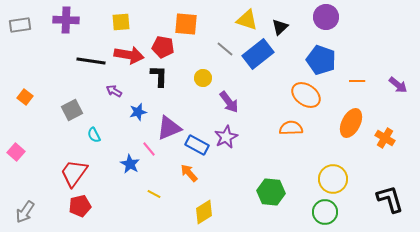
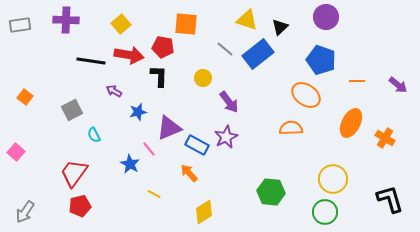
yellow square at (121, 22): moved 2 px down; rotated 36 degrees counterclockwise
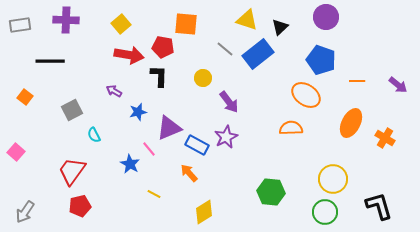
black line at (91, 61): moved 41 px left; rotated 8 degrees counterclockwise
red trapezoid at (74, 173): moved 2 px left, 2 px up
black L-shape at (390, 199): moved 11 px left, 7 px down
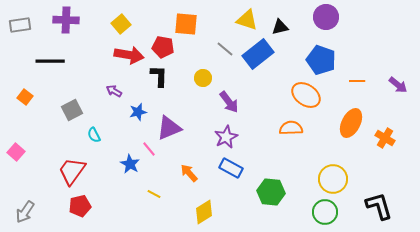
black triangle at (280, 27): rotated 30 degrees clockwise
blue rectangle at (197, 145): moved 34 px right, 23 px down
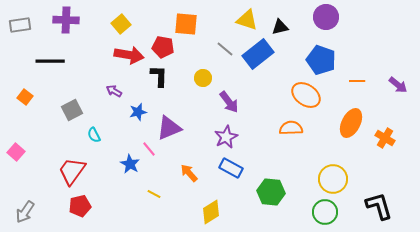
yellow diamond at (204, 212): moved 7 px right
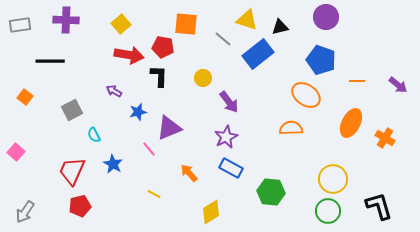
gray line at (225, 49): moved 2 px left, 10 px up
blue star at (130, 164): moved 17 px left
red trapezoid at (72, 171): rotated 12 degrees counterclockwise
green circle at (325, 212): moved 3 px right, 1 px up
